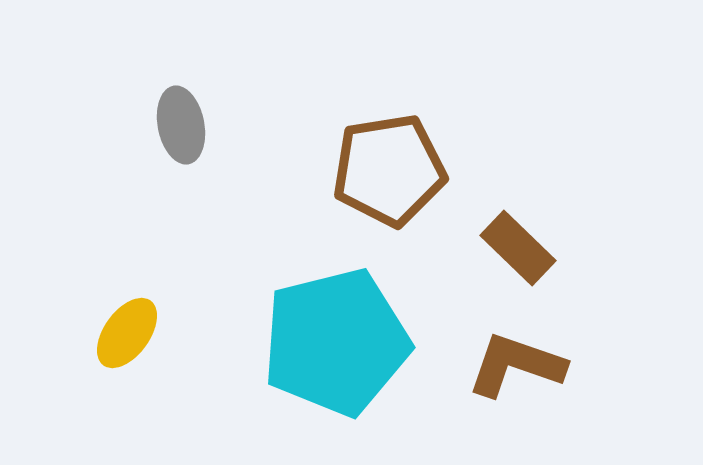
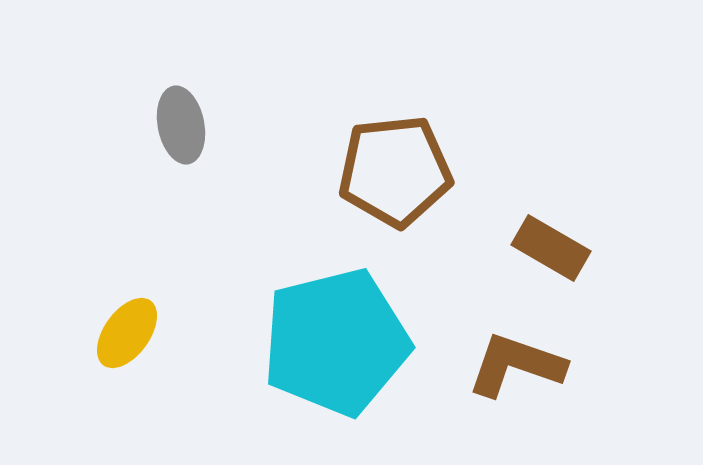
brown pentagon: moved 6 px right, 1 px down; rotated 3 degrees clockwise
brown rectangle: moved 33 px right; rotated 14 degrees counterclockwise
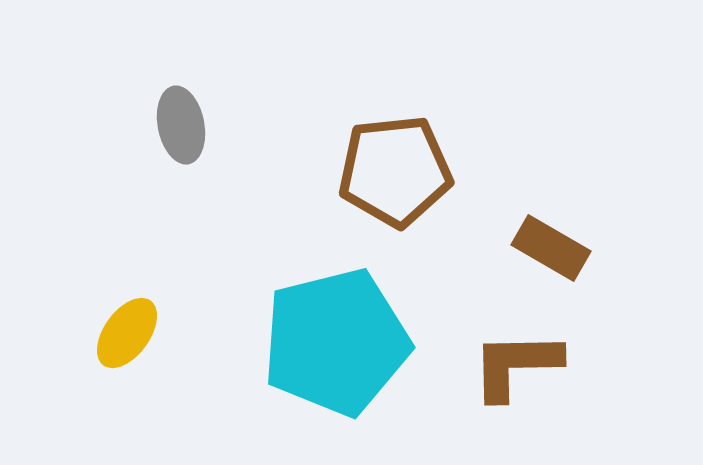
brown L-shape: rotated 20 degrees counterclockwise
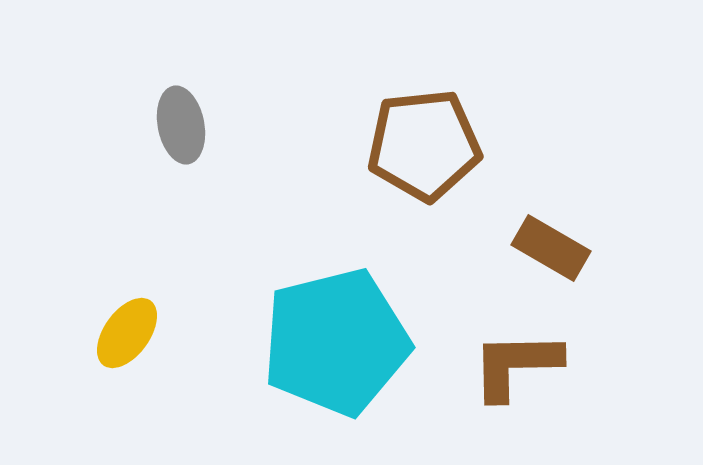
brown pentagon: moved 29 px right, 26 px up
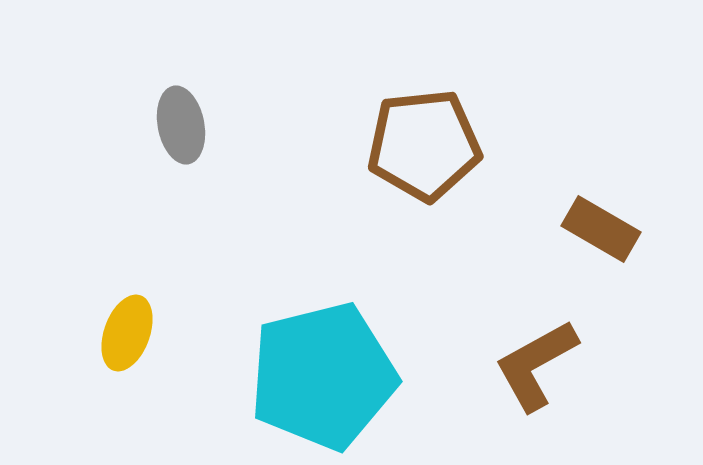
brown rectangle: moved 50 px right, 19 px up
yellow ellipse: rotated 16 degrees counterclockwise
cyan pentagon: moved 13 px left, 34 px down
brown L-shape: moved 20 px right; rotated 28 degrees counterclockwise
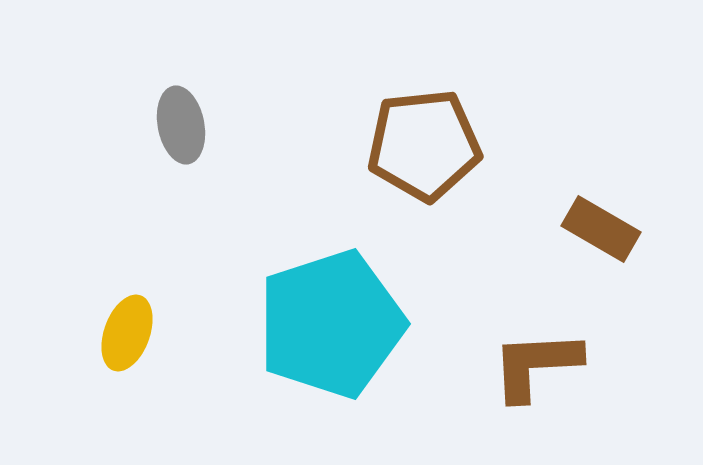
brown L-shape: rotated 26 degrees clockwise
cyan pentagon: moved 8 px right, 52 px up; rotated 4 degrees counterclockwise
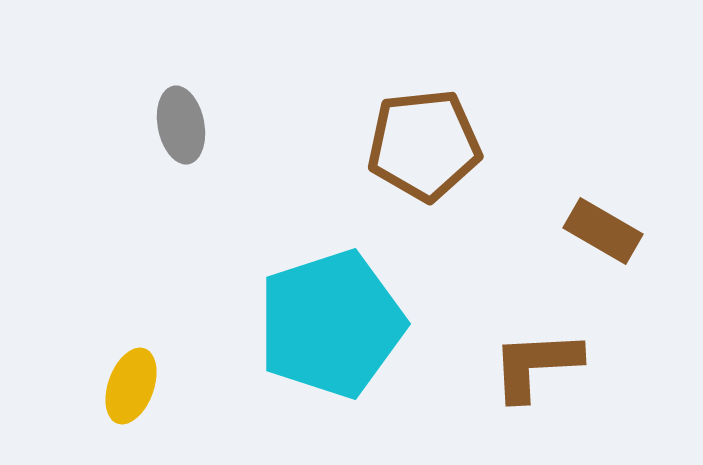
brown rectangle: moved 2 px right, 2 px down
yellow ellipse: moved 4 px right, 53 px down
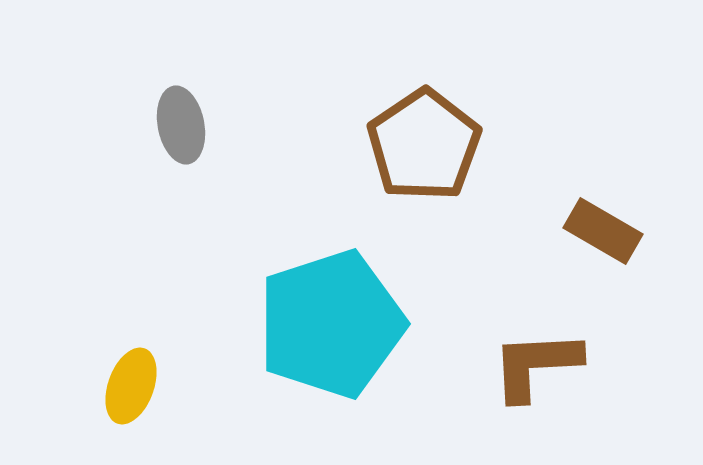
brown pentagon: rotated 28 degrees counterclockwise
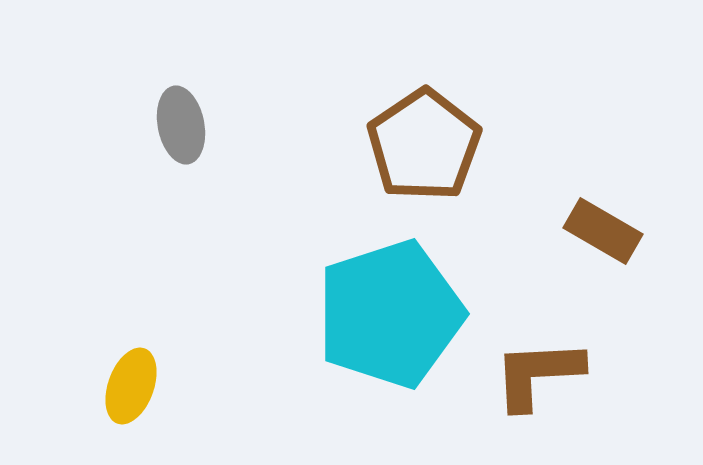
cyan pentagon: moved 59 px right, 10 px up
brown L-shape: moved 2 px right, 9 px down
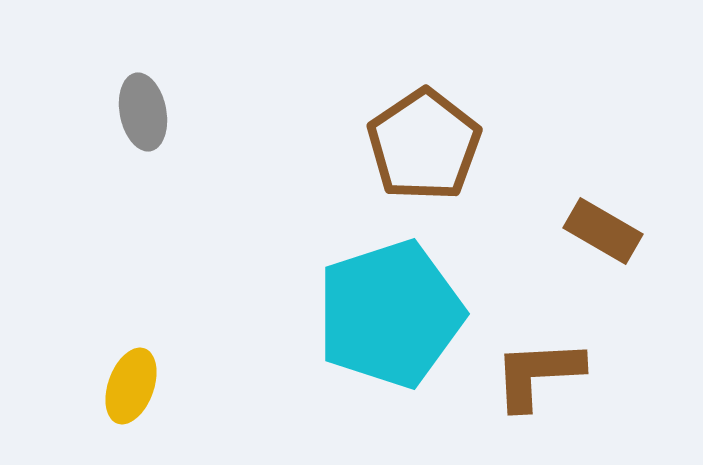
gray ellipse: moved 38 px left, 13 px up
